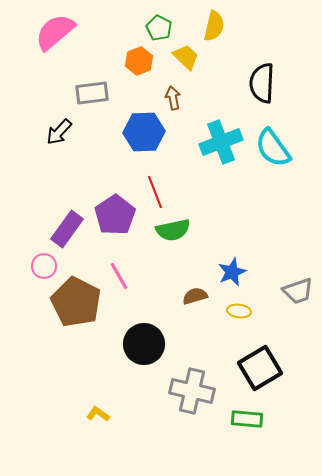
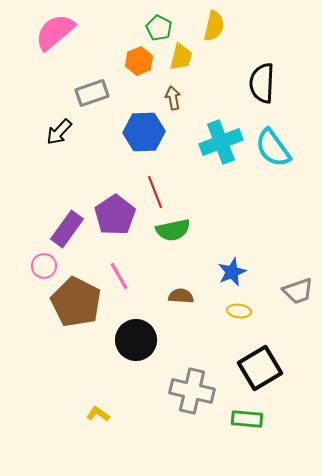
yellow trapezoid: moved 5 px left; rotated 60 degrees clockwise
gray rectangle: rotated 12 degrees counterclockwise
brown semicircle: moved 14 px left; rotated 20 degrees clockwise
black circle: moved 8 px left, 4 px up
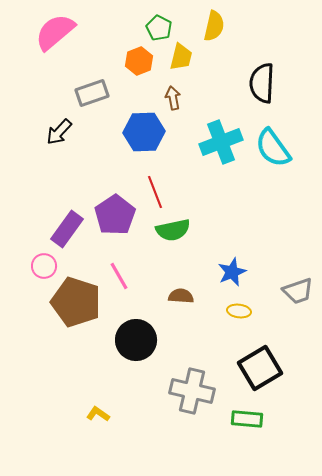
brown pentagon: rotated 9 degrees counterclockwise
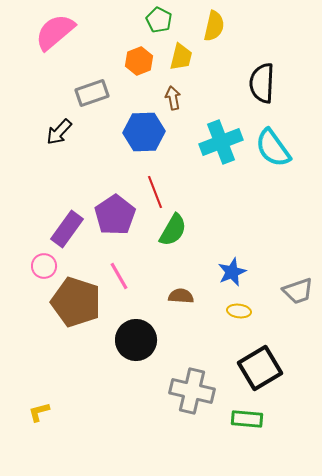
green pentagon: moved 8 px up
green semicircle: rotated 48 degrees counterclockwise
yellow L-shape: moved 59 px left, 2 px up; rotated 50 degrees counterclockwise
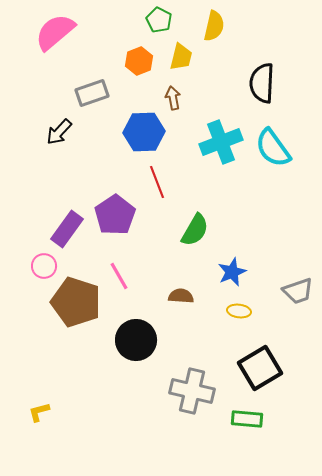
red line: moved 2 px right, 10 px up
green semicircle: moved 22 px right
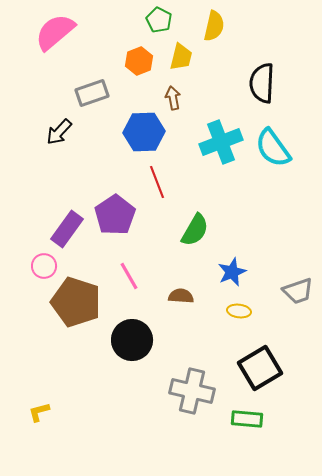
pink line: moved 10 px right
black circle: moved 4 px left
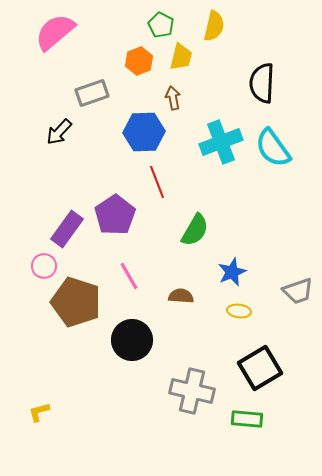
green pentagon: moved 2 px right, 5 px down
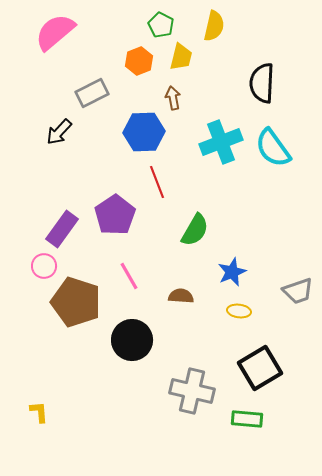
gray rectangle: rotated 8 degrees counterclockwise
purple rectangle: moved 5 px left
yellow L-shape: rotated 100 degrees clockwise
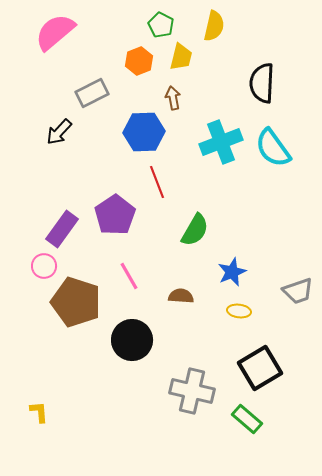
green rectangle: rotated 36 degrees clockwise
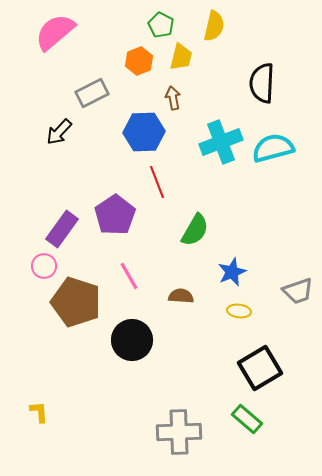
cyan semicircle: rotated 111 degrees clockwise
gray cross: moved 13 px left, 41 px down; rotated 15 degrees counterclockwise
